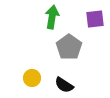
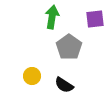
yellow circle: moved 2 px up
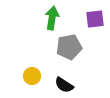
green arrow: moved 1 px down
gray pentagon: rotated 25 degrees clockwise
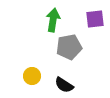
green arrow: moved 1 px right, 2 px down
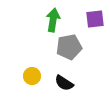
black semicircle: moved 2 px up
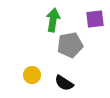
gray pentagon: moved 1 px right, 2 px up
yellow circle: moved 1 px up
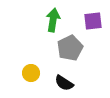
purple square: moved 2 px left, 2 px down
gray pentagon: moved 3 px down; rotated 15 degrees counterclockwise
yellow circle: moved 1 px left, 2 px up
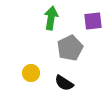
green arrow: moved 2 px left, 2 px up
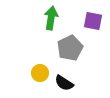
purple square: rotated 18 degrees clockwise
yellow circle: moved 9 px right
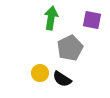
purple square: moved 1 px left, 1 px up
black semicircle: moved 2 px left, 4 px up
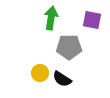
gray pentagon: moved 1 px left, 1 px up; rotated 25 degrees clockwise
